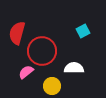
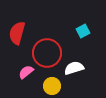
red circle: moved 5 px right, 2 px down
white semicircle: rotated 18 degrees counterclockwise
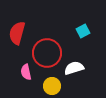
pink semicircle: rotated 63 degrees counterclockwise
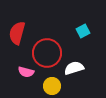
pink semicircle: rotated 63 degrees counterclockwise
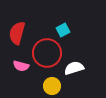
cyan square: moved 20 px left, 1 px up
pink semicircle: moved 5 px left, 6 px up
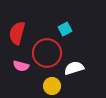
cyan square: moved 2 px right, 1 px up
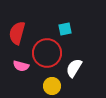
cyan square: rotated 16 degrees clockwise
white semicircle: rotated 42 degrees counterclockwise
